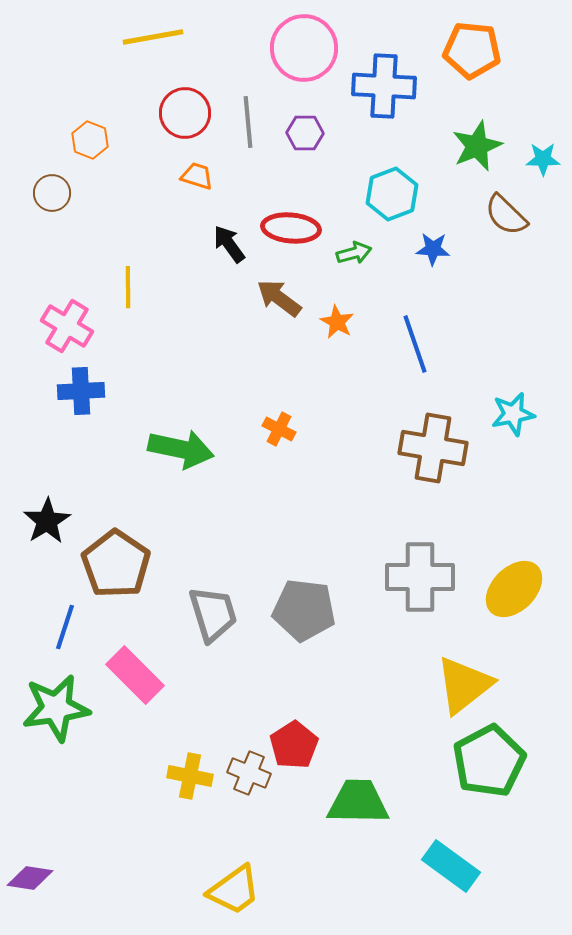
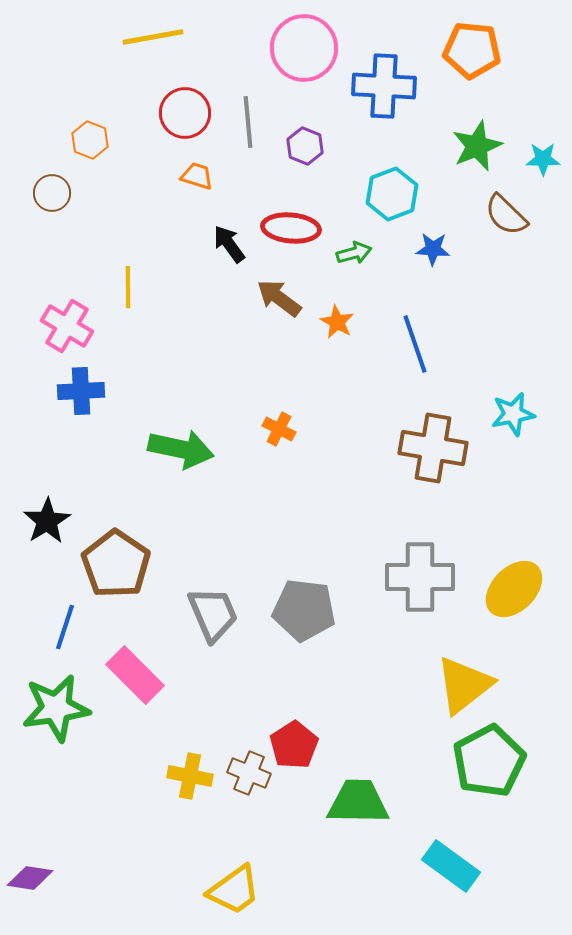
purple hexagon at (305, 133): moved 13 px down; rotated 21 degrees clockwise
gray trapezoid at (213, 614): rotated 6 degrees counterclockwise
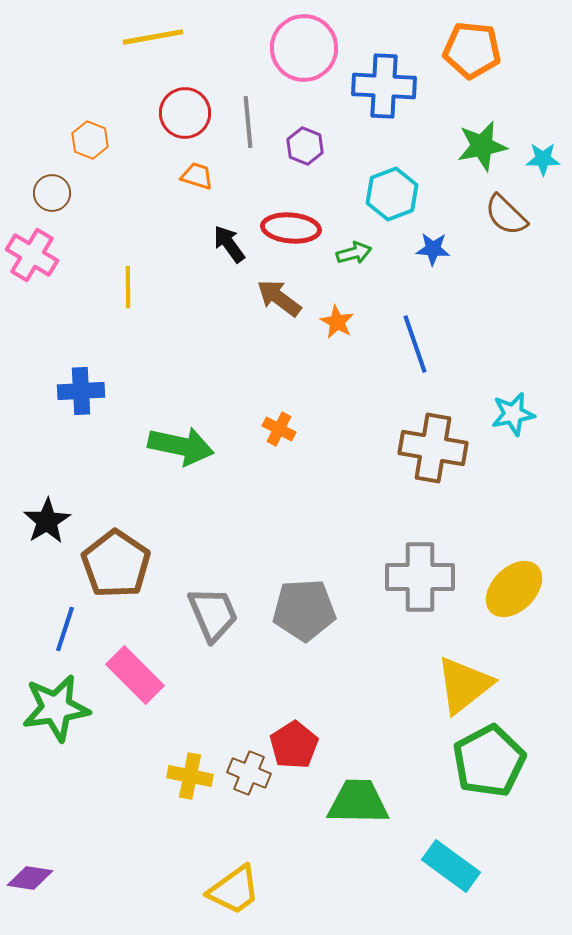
green star at (477, 146): moved 5 px right; rotated 12 degrees clockwise
pink cross at (67, 326): moved 35 px left, 71 px up
green arrow at (181, 449): moved 3 px up
gray pentagon at (304, 610): rotated 10 degrees counterclockwise
blue line at (65, 627): moved 2 px down
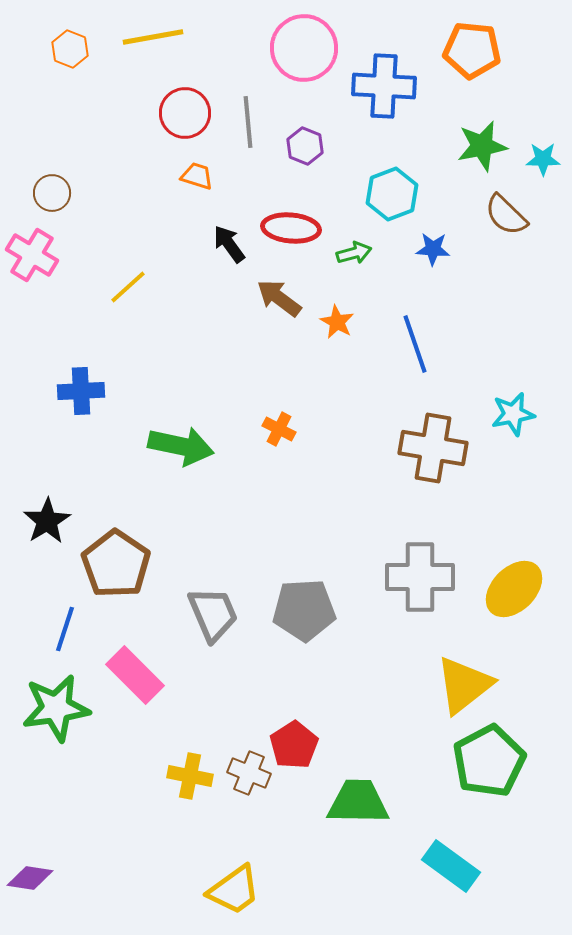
orange hexagon at (90, 140): moved 20 px left, 91 px up
yellow line at (128, 287): rotated 48 degrees clockwise
